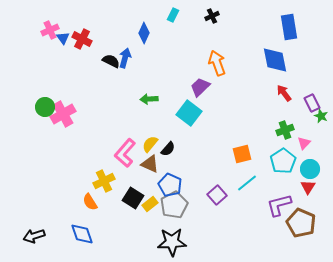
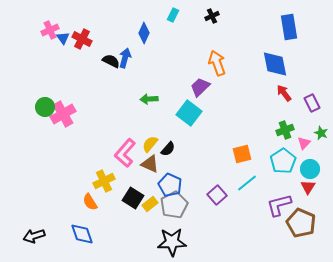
blue diamond at (275, 60): moved 4 px down
green star at (321, 116): moved 17 px down
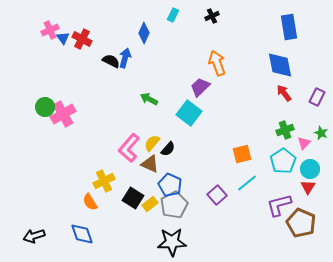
blue diamond at (275, 64): moved 5 px right, 1 px down
green arrow at (149, 99): rotated 30 degrees clockwise
purple rectangle at (312, 103): moved 5 px right, 6 px up; rotated 54 degrees clockwise
yellow semicircle at (150, 144): moved 2 px right, 1 px up
pink L-shape at (125, 153): moved 4 px right, 5 px up
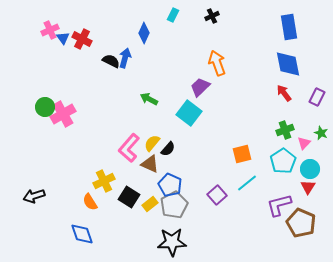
blue diamond at (280, 65): moved 8 px right, 1 px up
black square at (133, 198): moved 4 px left, 1 px up
black arrow at (34, 236): moved 40 px up
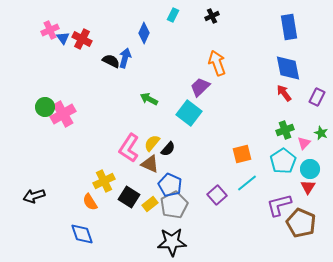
blue diamond at (288, 64): moved 4 px down
pink L-shape at (129, 148): rotated 8 degrees counterclockwise
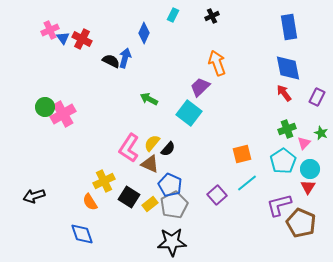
green cross at (285, 130): moved 2 px right, 1 px up
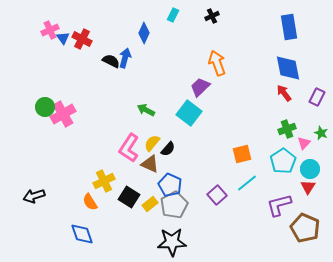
green arrow at (149, 99): moved 3 px left, 11 px down
brown pentagon at (301, 223): moved 4 px right, 5 px down
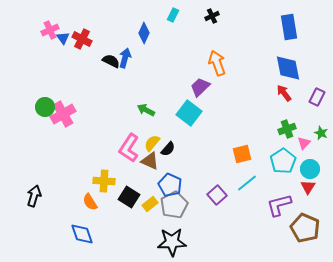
brown triangle at (150, 164): moved 3 px up
yellow cross at (104, 181): rotated 30 degrees clockwise
black arrow at (34, 196): rotated 125 degrees clockwise
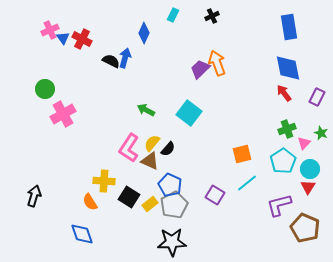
purple trapezoid at (200, 87): moved 18 px up
green circle at (45, 107): moved 18 px up
purple square at (217, 195): moved 2 px left; rotated 18 degrees counterclockwise
